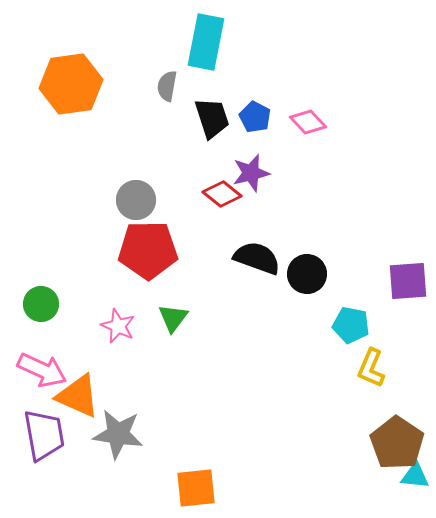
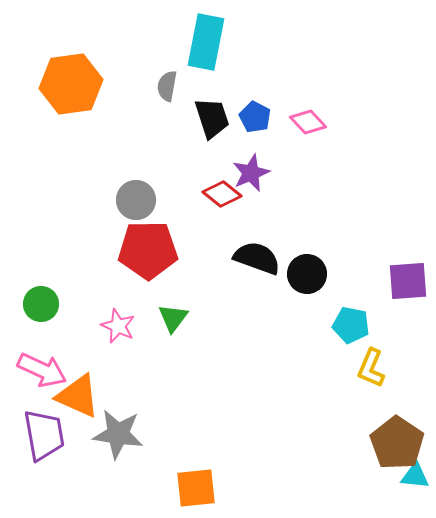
purple star: rotated 9 degrees counterclockwise
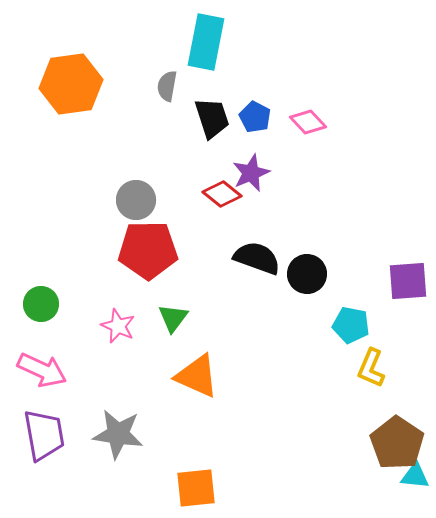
orange triangle: moved 119 px right, 20 px up
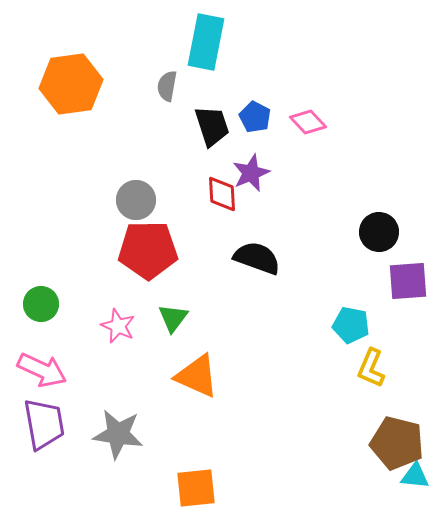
black trapezoid: moved 8 px down
red diamond: rotated 48 degrees clockwise
black circle: moved 72 px right, 42 px up
purple trapezoid: moved 11 px up
brown pentagon: rotated 20 degrees counterclockwise
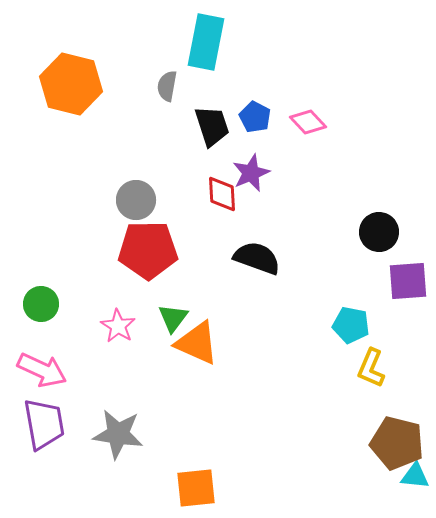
orange hexagon: rotated 22 degrees clockwise
pink star: rotated 8 degrees clockwise
orange triangle: moved 33 px up
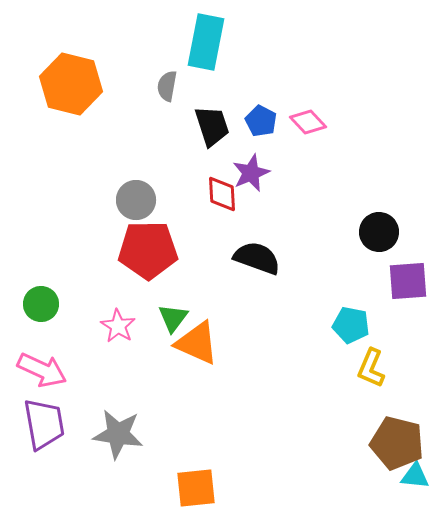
blue pentagon: moved 6 px right, 4 px down
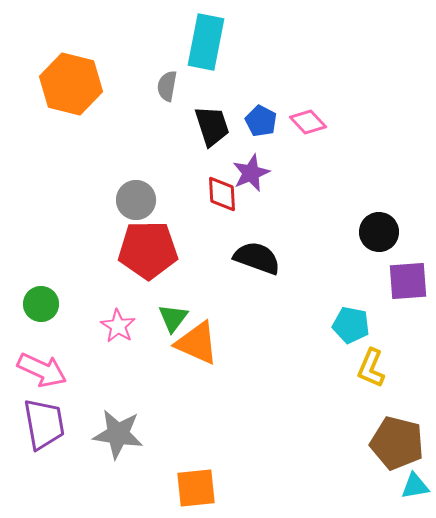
cyan triangle: moved 10 px down; rotated 16 degrees counterclockwise
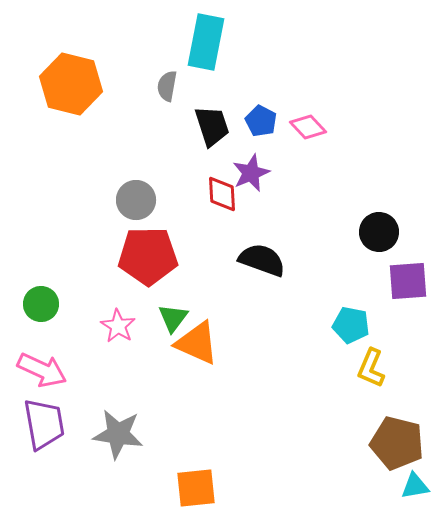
pink diamond: moved 5 px down
red pentagon: moved 6 px down
black semicircle: moved 5 px right, 2 px down
